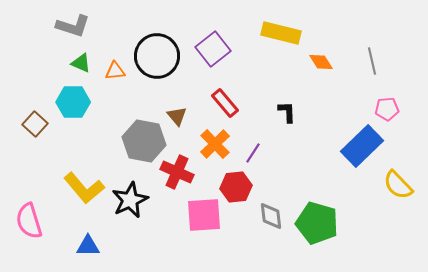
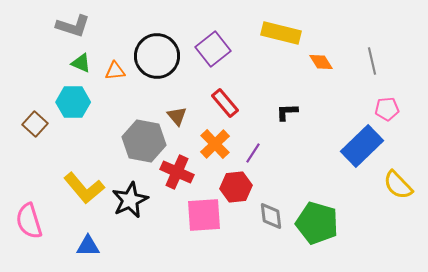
black L-shape: rotated 90 degrees counterclockwise
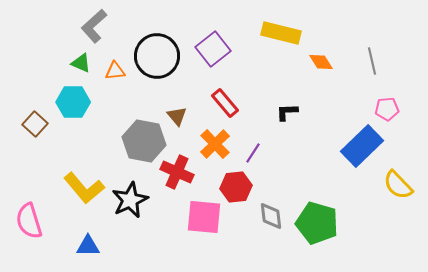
gray L-shape: moved 21 px right; rotated 120 degrees clockwise
pink square: moved 2 px down; rotated 9 degrees clockwise
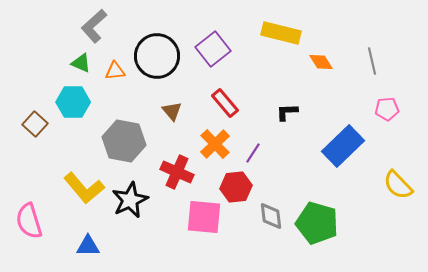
brown triangle: moved 5 px left, 5 px up
gray hexagon: moved 20 px left
blue rectangle: moved 19 px left
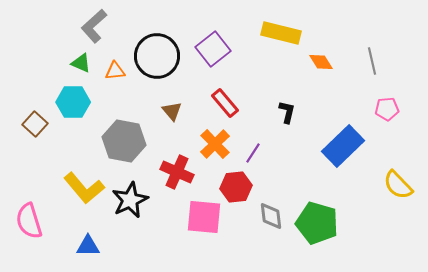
black L-shape: rotated 105 degrees clockwise
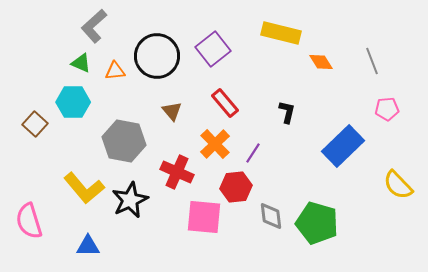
gray line: rotated 8 degrees counterclockwise
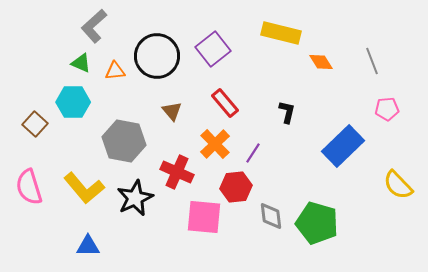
black star: moved 5 px right, 2 px up
pink semicircle: moved 34 px up
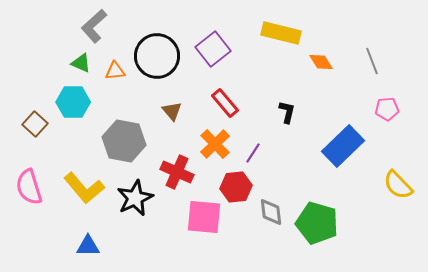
gray diamond: moved 4 px up
